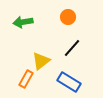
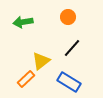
orange rectangle: rotated 18 degrees clockwise
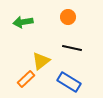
black line: rotated 60 degrees clockwise
